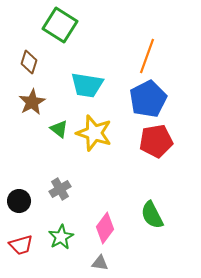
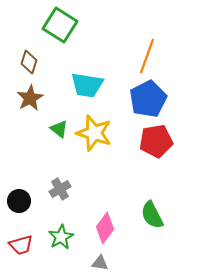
brown star: moved 2 px left, 4 px up
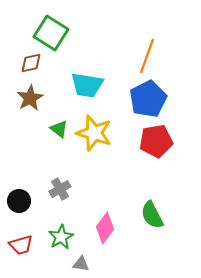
green square: moved 9 px left, 8 px down
brown diamond: moved 2 px right, 1 px down; rotated 60 degrees clockwise
gray triangle: moved 19 px left, 1 px down
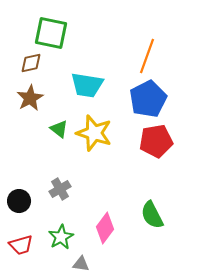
green square: rotated 20 degrees counterclockwise
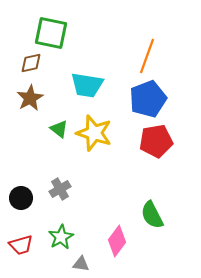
blue pentagon: rotated 6 degrees clockwise
black circle: moved 2 px right, 3 px up
pink diamond: moved 12 px right, 13 px down
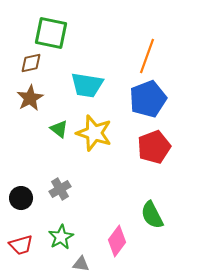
red pentagon: moved 2 px left, 6 px down; rotated 12 degrees counterclockwise
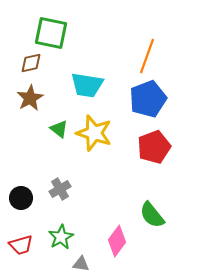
green semicircle: rotated 12 degrees counterclockwise
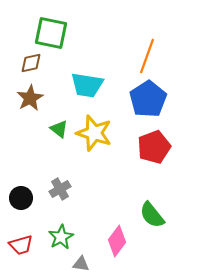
blue pentagon: rotated 12 degrees counterclockwise
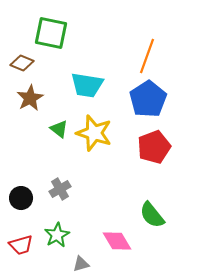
brown diamond: moved 9 px left; rotated 35 degrees clockwise
green star: moved 4 px left, 2 px up
pink diamond: rotated 68 degrees counterclockwise
gray triangle: rotated 24 degrees counterclockwise
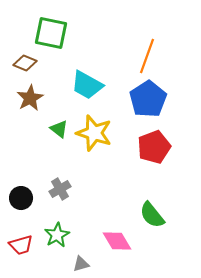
brown diamond: moved 3 px right
cyan trapezoid: rotated 20 degrees clockwise
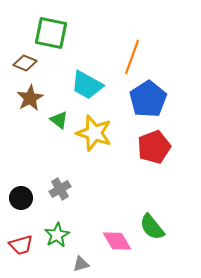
orange line: moved 15 px left, 1 px down
green triangle: moved 9 px up
green semicircle: moved 12 px down
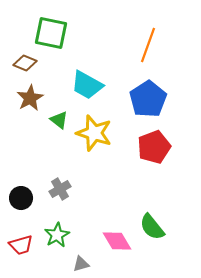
orange line: moved 16 px right, 12 px up
